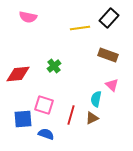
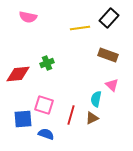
green cross: moved 7 px left, 3 px up; rotated 16 degrees clockwise
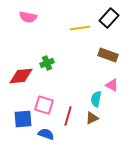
red diamond: moved 3 px right, 2 px down
pink triangle: rotated 16 degrees counterclockwise
red line: moved 3 px left, 1 px down
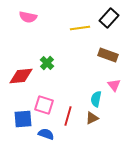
green cross: rotated 24 degrees counterclockwise
pink triangle: moved 2 px right; rotated 24 degrees clockwise
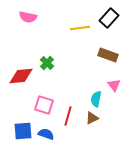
blue square: moved 12 px down
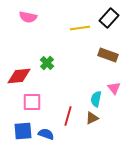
red diamond: moved 2 px left
pink triangle: moved 3 px down
pink square: moved 12 px left, 3 px up; rotated 18 degrees counterclockwise
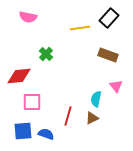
green cross: moved 1 px left, 9 px up
pink triangle: moved 2 px right, 2 px up
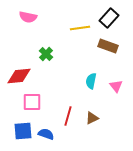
brown rectangle: moved 9 px up
cyan semicircle: moved 5 px left, 18 px up
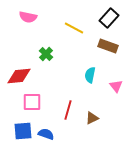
yellow line: moved 6 px left; rotated 36 degrees clockwise
cyan semicircle: moved 1 px left, 6 px up
red line: moved 6 px up
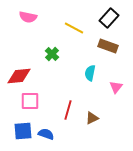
green cross: moved 6 px right
cyan semicircle: moved 2 px up
pink triangle: moved 1 px down; rotated 16 degrees clockwise
pink square: moved 2 px left, 1 px up
